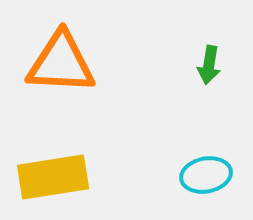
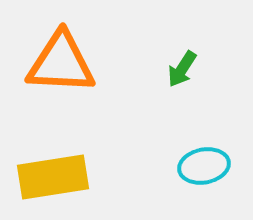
green arrow: moved 27 px left, 4 px down; rotated 24 degrees clockwise
cyan ellipse: moved 2 px left, 9 px up
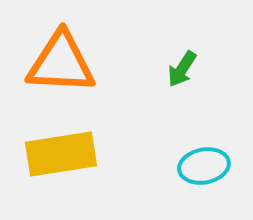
yellow rectangle: moved 8 px right, 23 px up
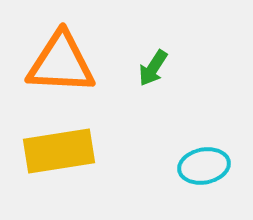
green arrow: moved 29 px left, 1 px up
yellow rectangle: moved 2 px left, 3 px up
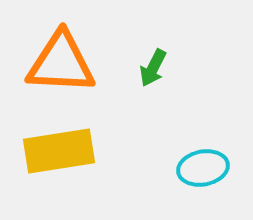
green arrow: rotated 6 degrees counterclockwise
cyan ellipse: moved 1 px left, 2 px down
